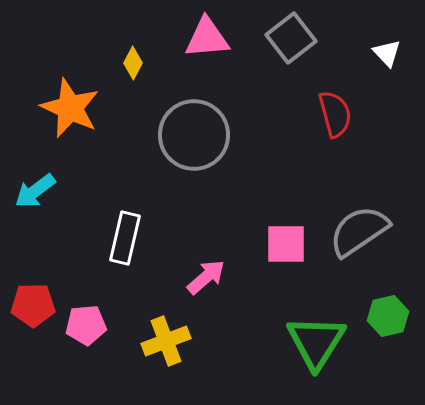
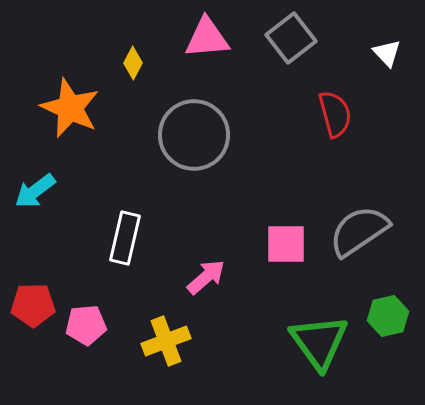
green triangle: moved 3 px right; rotated 8 degrees counterclockwise
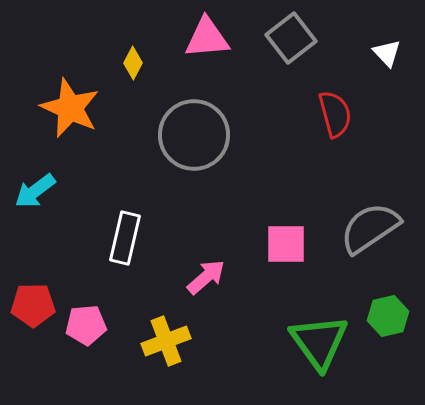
gray semicircle: moved 11 px right, 3 px up
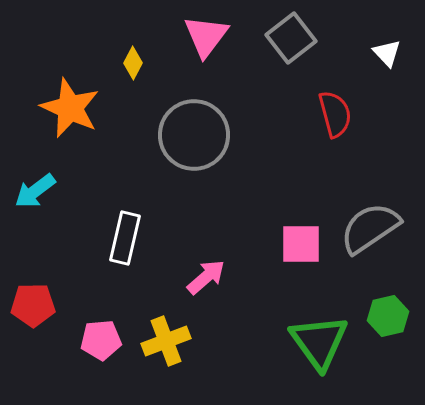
pink triangle: moved 1 px left, 2 px up; rotated 48 degrees counterclockwise
pink square: moved 15 px right
pink pentagon: moved 15 px right, 15 px down
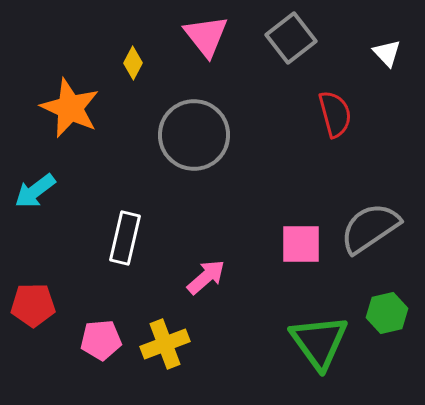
pink triangle: rotated 15 degrees counterclockwise
green hexagon: moved 1 px left, 3 px up
yellow cross: moved 1 px left, 3 px down
